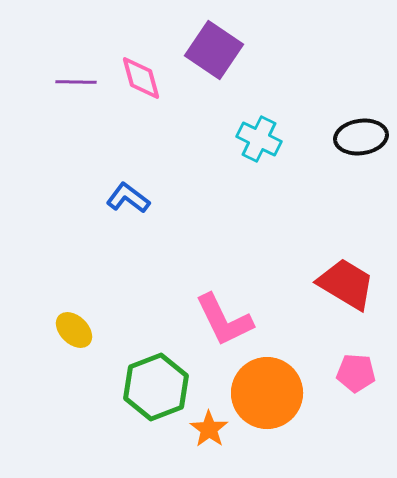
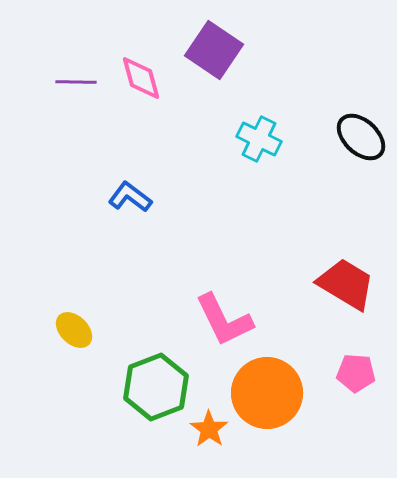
black ellipse: rotated 51 degrees clockwise
blue L-shape: moved 2 px right, 1 px up
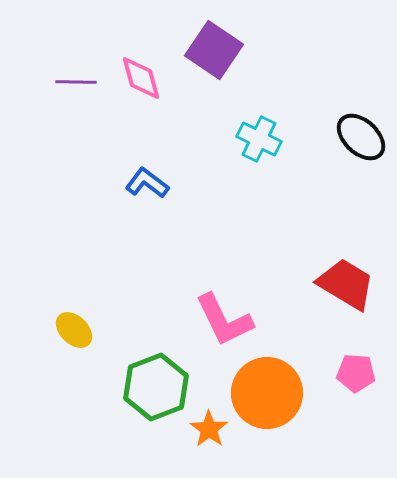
blue L-shape: moved 17 px right, 14 px up
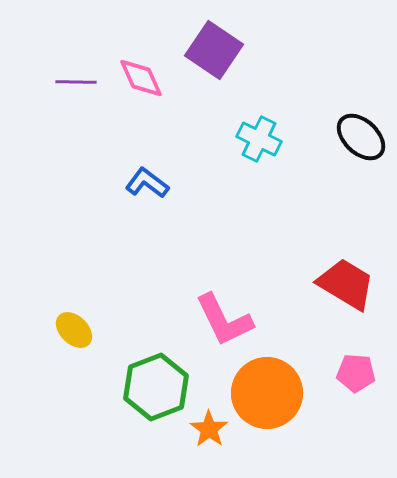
pink diamond: rotated 9 degrees counterclockwise
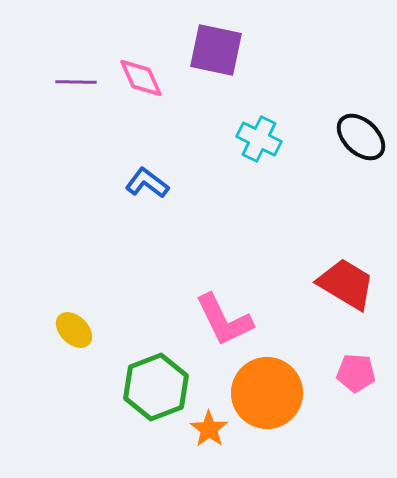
purple square: moved 2 px right; rotated 22 degrees counterclockwise
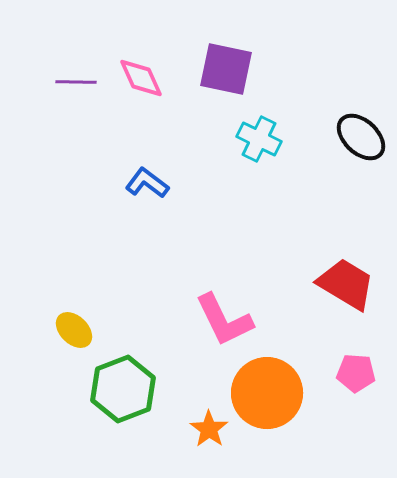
purple square: moved 10 px right, 19 px down
green hexagon: moved 33 px left, 2 px down
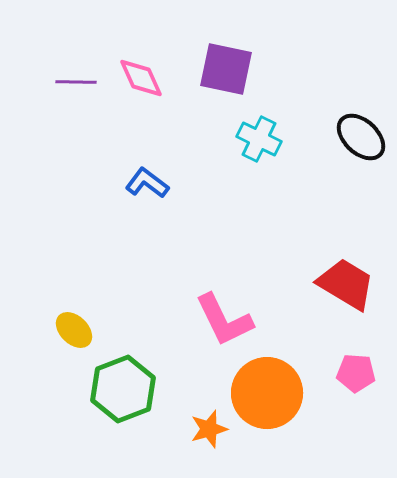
orange star: rotated 21 degrees clockwise
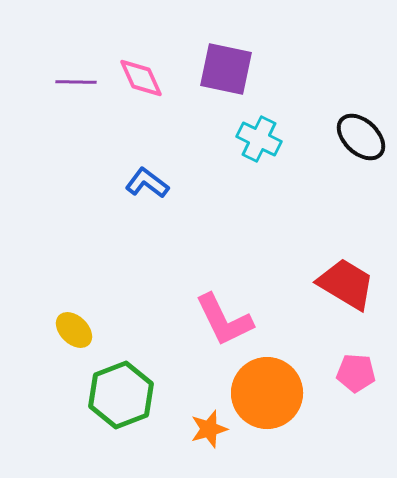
green hexagon: moved 2 px left, 6 px down
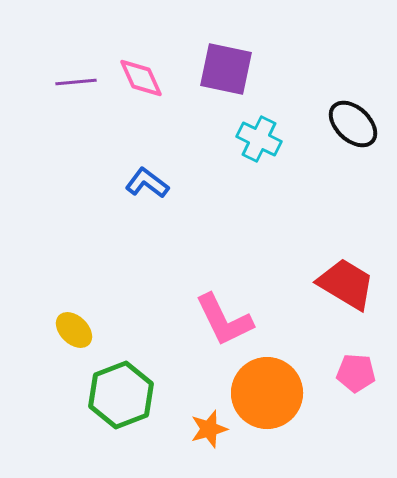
purple line: rotated 6 degrees counterclockwise
black ellipse: moved 8 px left, 13 px up
